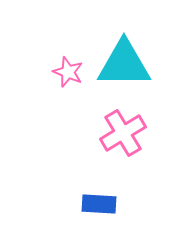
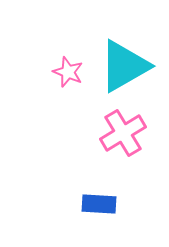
cyan triangle: moved 2 px down; rotated 30 degrees counterclockwise
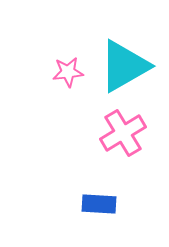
pink star: rotated 28 degrees counterclockwise
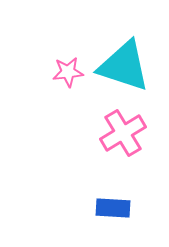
cyan triangle: rotated 48 degrees clockwise
blue rectangle: moved 14 px right, 4 px down
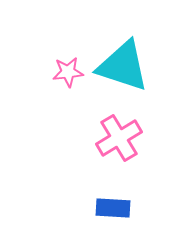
cyan triangle: moved 1 px left
pink cross: moved 4 px left, 5 px down
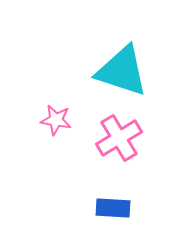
cyan triangle: moved 1 px left, 5 px down
pink star: moved 12 px left, 48 px down; rotated 16 degrees clockwise
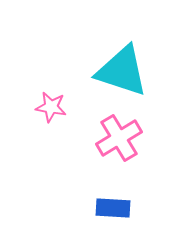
pink star: moved 5 px left, 13 px up
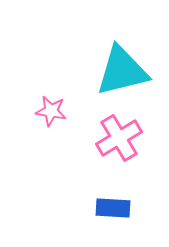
cyan triangle: rotated 32 degrees counterclockwise
pink star: moved 4 px down
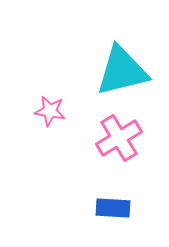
pink star: moved 1 px left
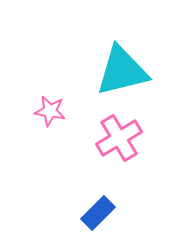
blue rectangle: moved 15 px left, 5 px down; rotated 48 degrees counterclockwise
